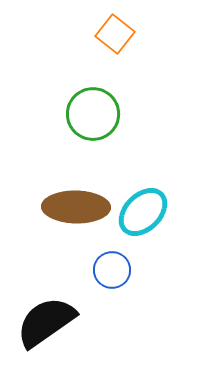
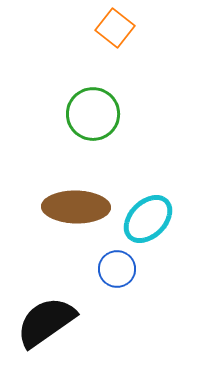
orange square: moved 6 px up
cyan ellipse: moved 5 px right, 7 px down
blue circle: moved 5 px right, 1 px up
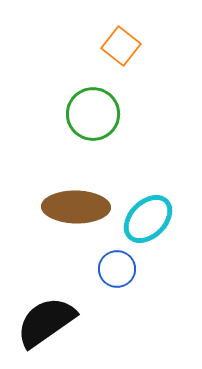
orange square: moved 6 px right, 18 px down
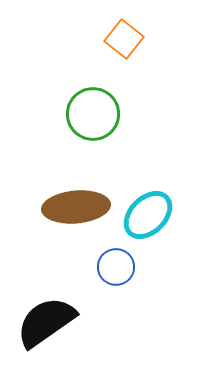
orange square: moved 3 px right, 7 px up
brown ellipse: rotated 6 degrees counterclockwise
cyan ellipse: moved 4 px up
blue circle: moved 1 px left, 2 px up
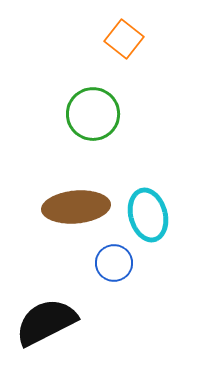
cyan ellipse: rotated 60 degrees counterclockwise
blue circle: moved 2 px left, 4 px up
black semicircle: rotated 8 degrees clockwise
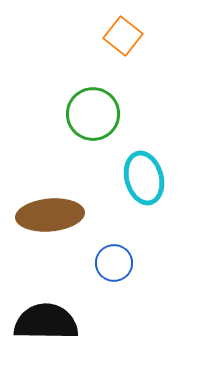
orange square: moved 1 px left, 3 px up
brown ellipse: moved 26 px left, 8 px down
cyan ellipse: moved 4 px left, 37 px up
black semicircle: rotated 28 degrees clockwise
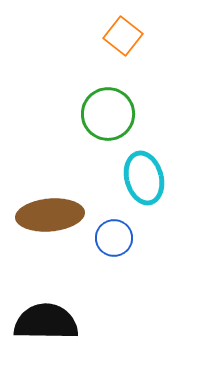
green circle: moved 15 px right
blue circle: moved 25 px up
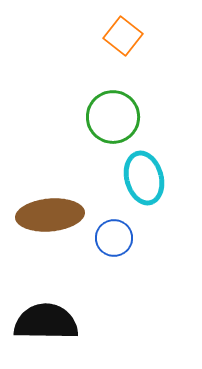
green circle: moved 5 px right, 3 px down
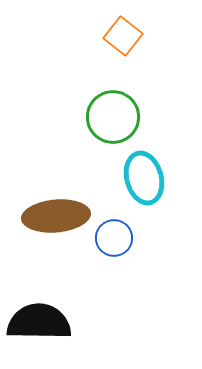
brown ellipse: moved 6 px right, 1 px down
black semicircle: moved 7 px left
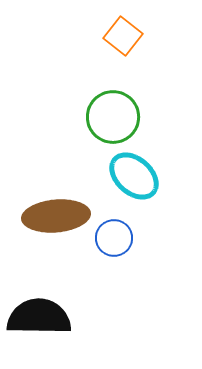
cyan ellipse: moved 10 px left, 2 px up; rotated 33 degrees counterclockwise
black semicircle: moved 5 px up
